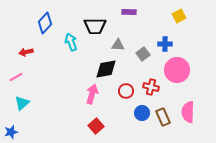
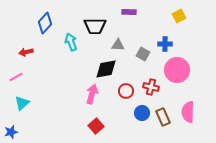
gray square: rotated 24 degrees counterclockwise
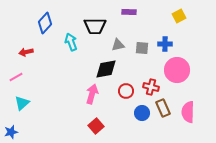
gray triangle: rotated 16 degrees counterclockwise
gray square: moved 1 px left, 6 px up; rotated 24 degrees counterclockwise
brown rectangle: moved 9 px up
